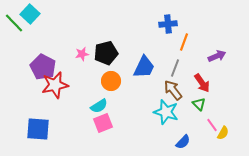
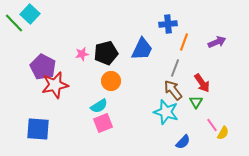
purple arrow: moved 14 px up
blue trapezoid: moved 2 px left, 18 px up
green triangle: moved 3 px left, 2 px up; rotated 16 degrees clockwise
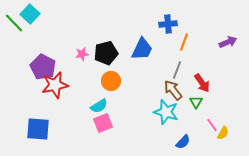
purple arrow: moved 11 px right
gray line: moved 2 px right, 2 px down
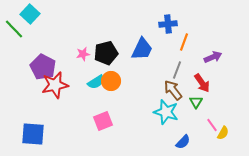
green line: moved 6 px down
purple arrow: moved 15 px left, 15 px down
pink star: moved 1 px right
cyan semicircle: moved 3 px left, 24 px up
pink square: moved 2 px up
blue square: moved 5 px left, 5 px down
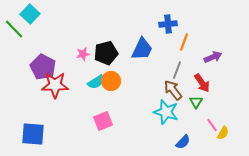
red star: rotated 12 degrees clockwise
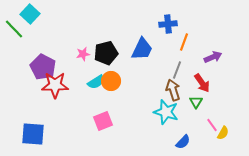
brown arrow: rotated 20 degrees clockwise
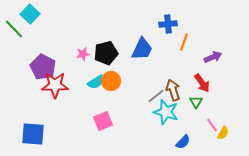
gray line: moved 21 px left, 26 px down; rotated 30 degrees clockwise
